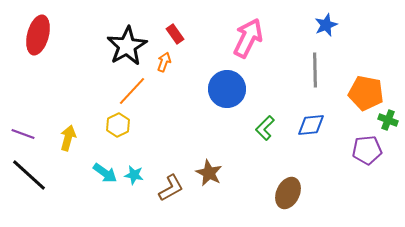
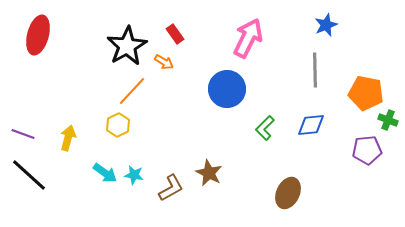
orange arrow: rotated 102 degrees clockwise
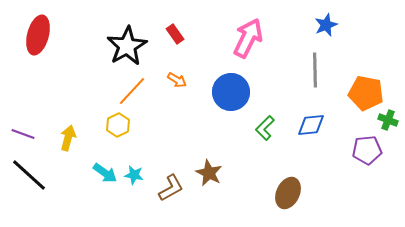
orange arrow: moved 13 px right, 18 px down
blue circle: moved 4 px right, 3 px down
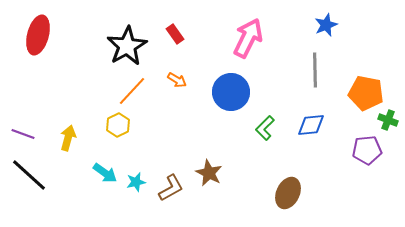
cyan star: moved 2 px right, 7 px down; rotated 24 degrees counterclockwise
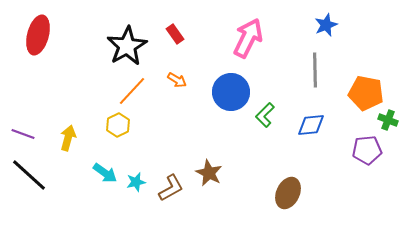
green L-shape: moved 13 px up
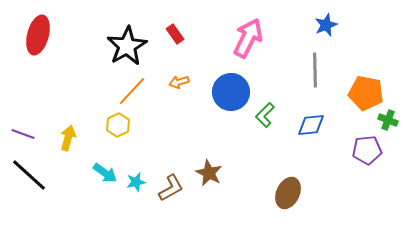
orange arrow: moved 2 px right, 2 px down; rotated 132 degrees clockwise
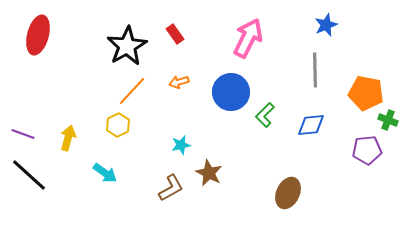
cyan star: moved 45 px right, 37 px up
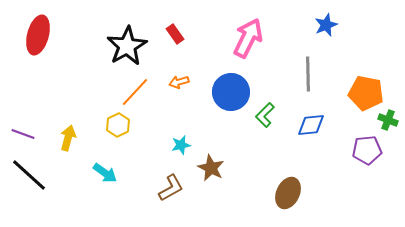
gray line: moved 7 px left, 4 px down
orange line: moved 3 px right, 1 px down
brown star: moved 2 px right, 5 px up
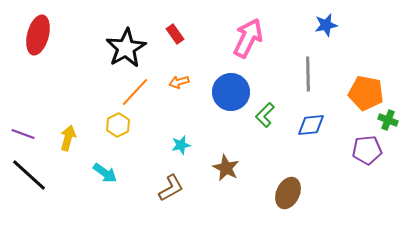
blue star: rotated 10 degrees clockwise
black star: moved 1 px left, 2 px down
brown star: moved 15 px right
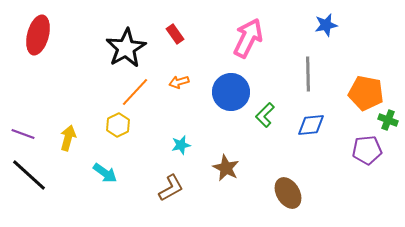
brown ellipse: rotated 56 degrees counterclockwise
